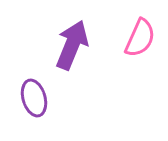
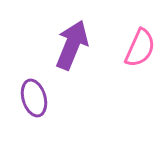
pink semicircle: moved 10 px down
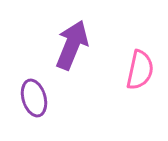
pink semicircle: moved 22 px down; rotated 12 degrees counterclockwise
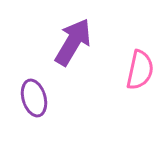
purple arrow: moved 1 px right, 3 px up; rotated 9 degrees clockwise
